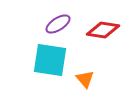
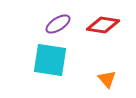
red diamond: moved 5 px up
orange triangle: moved 22 px right
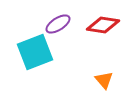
cyan square: moved 15 px left, 8 px up; rotated 30 degrees counterclockwise
orange triangle: moved 3 px left, 1 px down
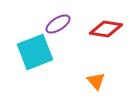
red diamond: moved 3 px right, 4 px down
orange triangle: moved 8 px left, 1 px down
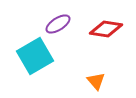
cyan square: moved 4 px down; rotated 9 degrees counterclockwise
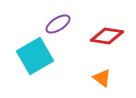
red diamond: moved 1 px right, 7 px down
orange triangle: moved 6 px right, 3 px up; rotated 12 degrees counterclockwise
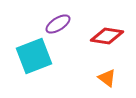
cyan square: moved 1 px left; rotated 9 degrees clockwise
orange triangle: moved 5 px right
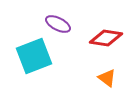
purple ellipse: rotated 60 degrees clockwise
red diamond: moved 1 px left, 2 px down
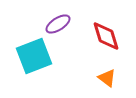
purple ellipse: rotated 60 degrees counterclockwise
red diamond: moved 2 px up; rotated 64 degrees clockwise
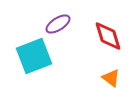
red diamond: moved 2 px right
orange triangle: moved 4 px right
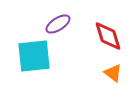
cyan square: rotated 15 degrees clockwise
orange triangle: moved 2 px right, 5 px up
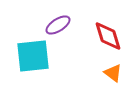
purple ellipse: moved 1 px down
cyan square: moved 1 px left
